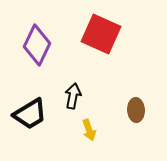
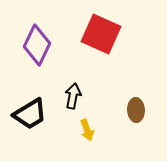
yellow arrow: moved 2 px left
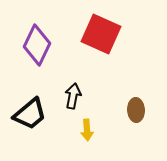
black trapezoid: rotated 9 degrees counterclockwise
yellow arrow: rotated 15 degrees clockwise
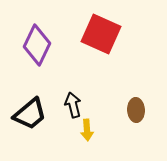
black arrow: moved 9 px down; rotated 25 degrees counterclockwise
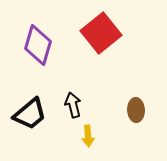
red square: moved 1 px up; rotated 27 degrees clockwise
purple diamond: moved 1 px right; rotated 9 degrees counterclockwise
yellow arrow: moved 1 px right, 6 px down
